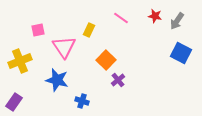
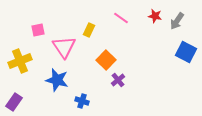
blue square: moved 5 px right, 1 px up
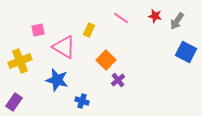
pink triangle: rotated 25 degrees counterclockwise
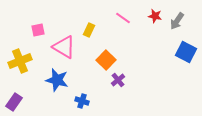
pink line: moved 2 px right
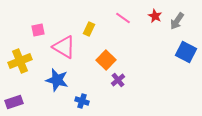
red star: rotated 16 degrees clockwise
yellow rectangle: moved 1 px up
purple rectangle: rotated 36 degrees clockwise
